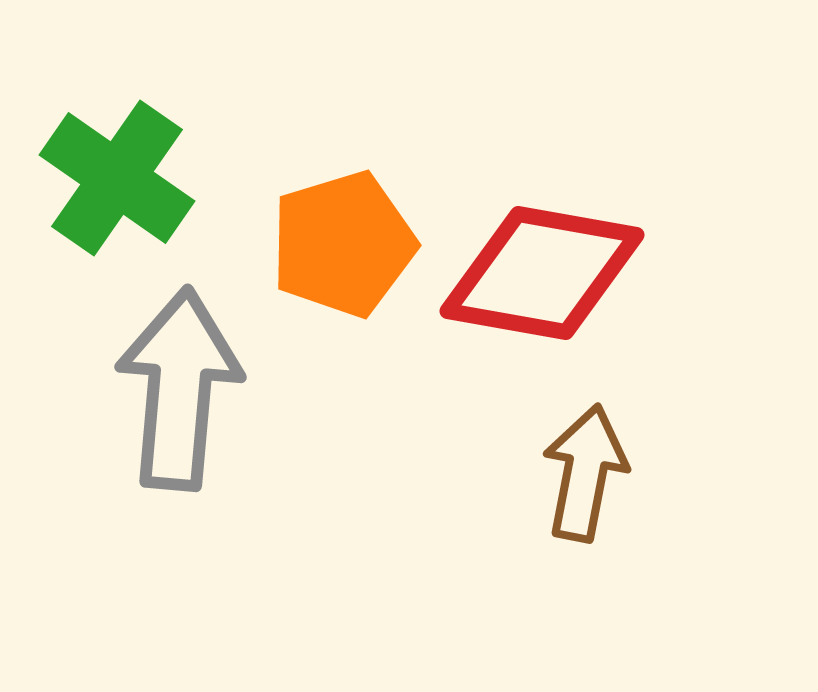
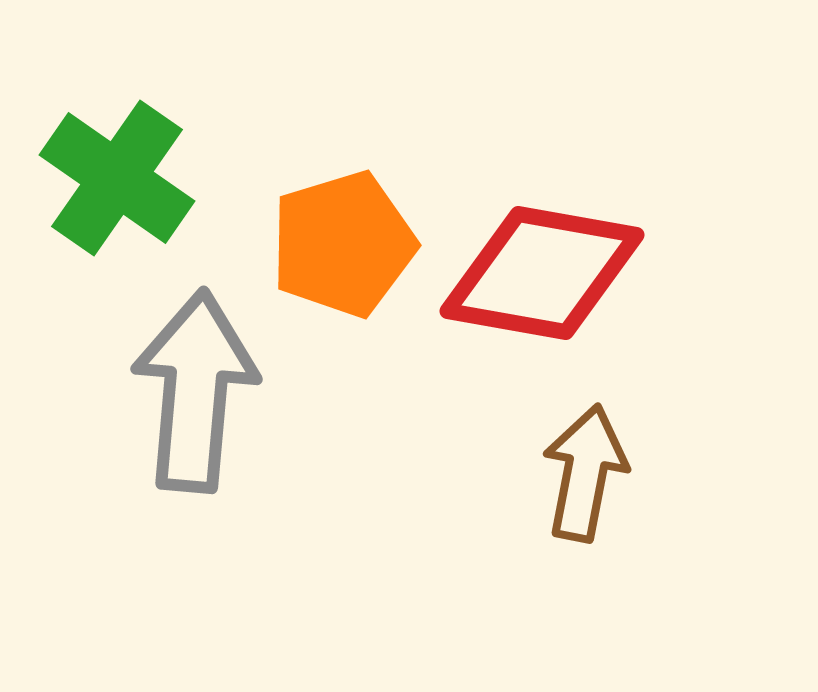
gray arrow: moved 16 px right, 2 px down
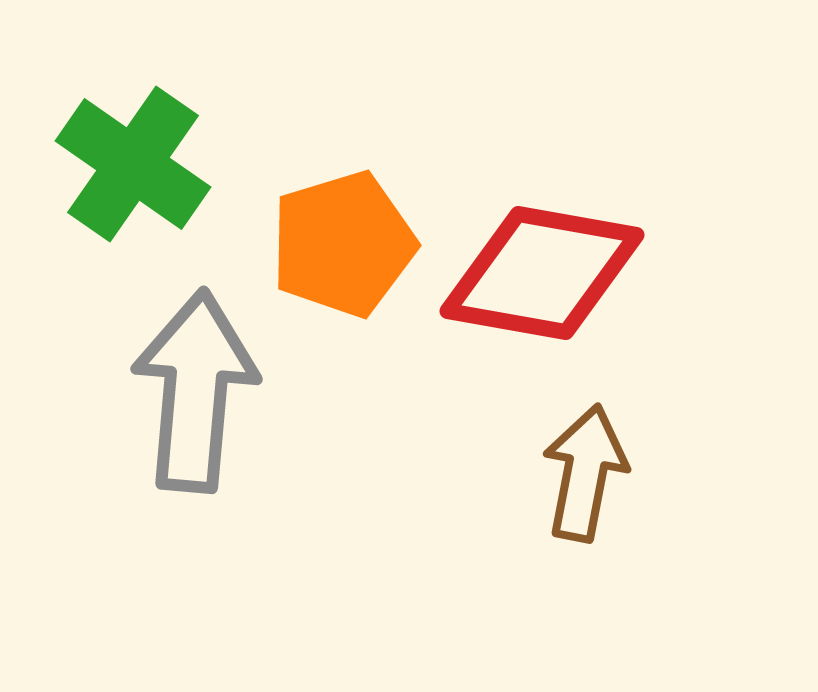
green cross: moved 16 px right, 14 px up
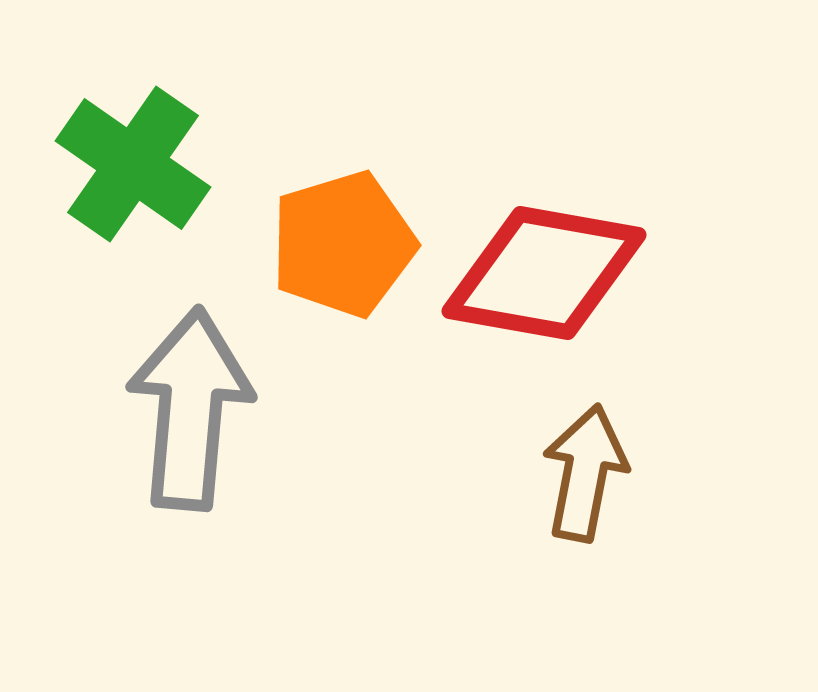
red diamond: moved 2 px right
gray arrow: moved 5 px left, 18 px down
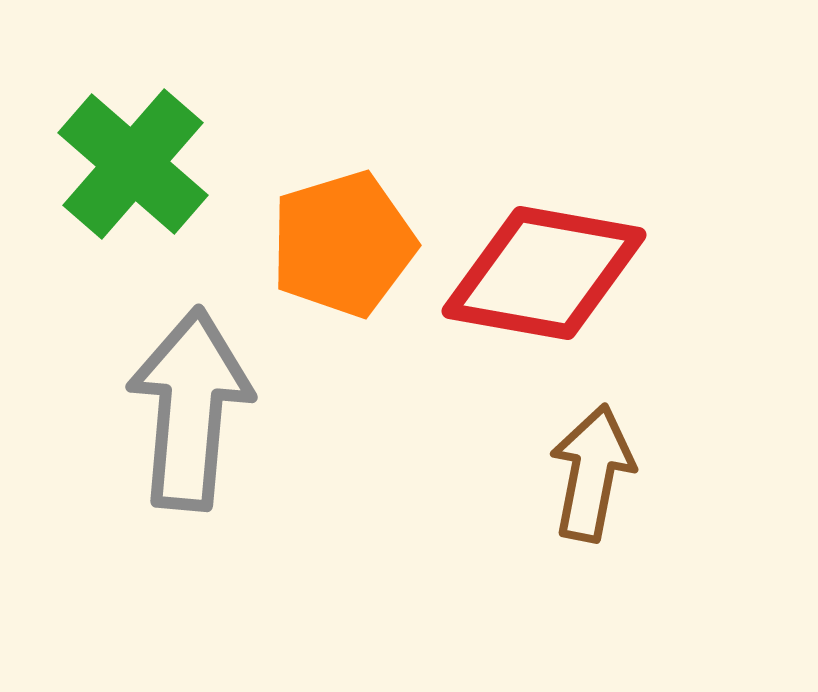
green cross: rotated 6 degrees clockwise
brown arrow: moved 7 px right
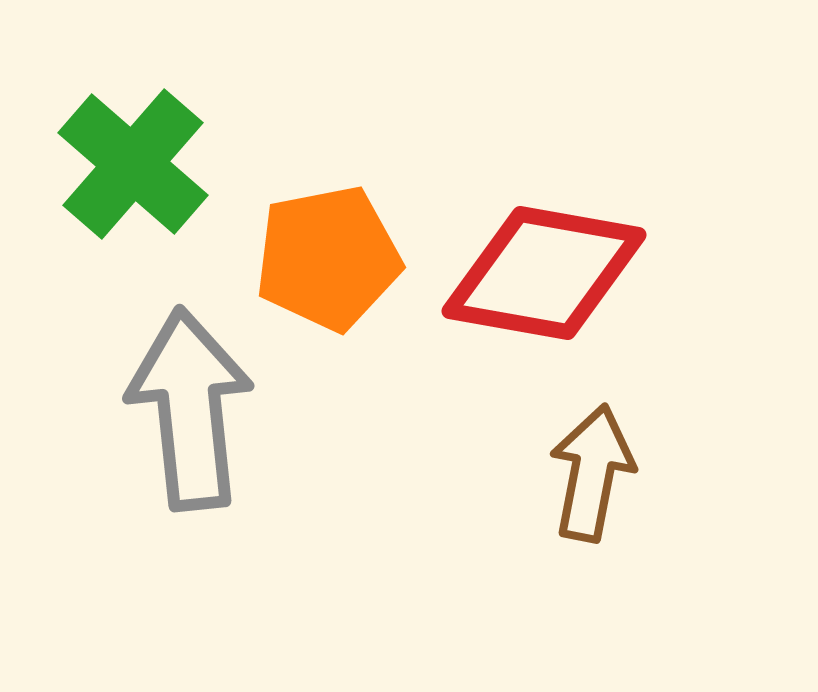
orange pentagon: moved 15 px left, 14 px down; rotated 6 degrees clockwise
gray arrow: rotated 11 degrees counterclockwise
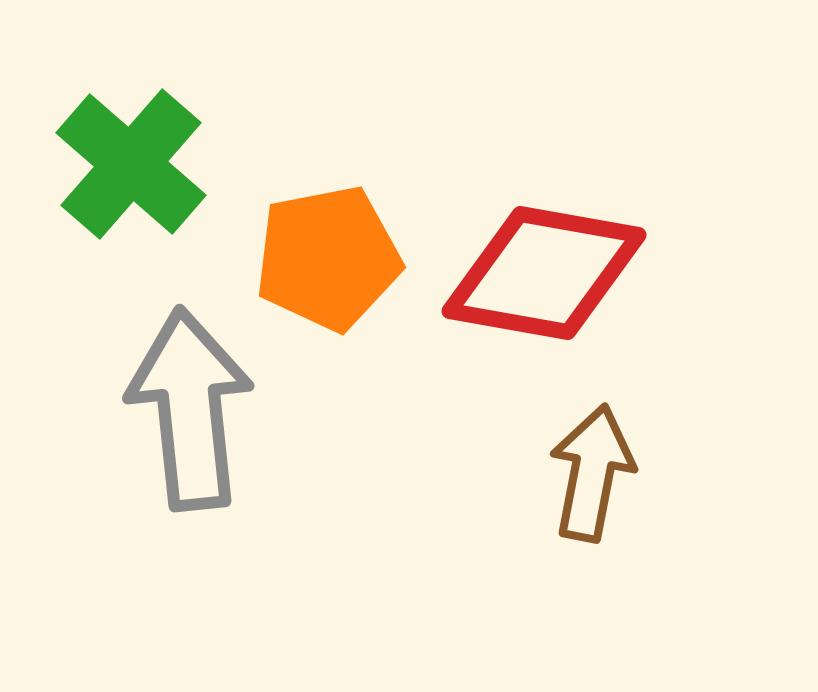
green cross: moved 2 px left
